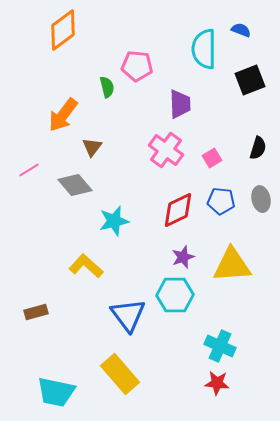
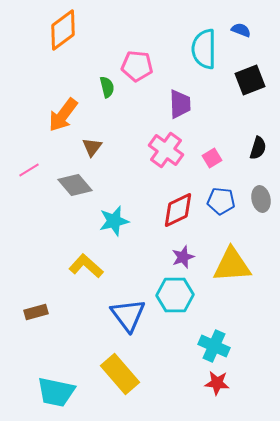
cyan cross: moved 6 px left
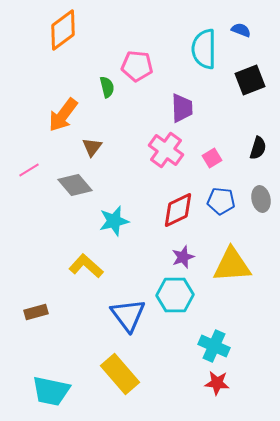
purple trapezoid: moved 2 px right, 4 px down
cyan trapezoid: moved 5 px left, 1 px up
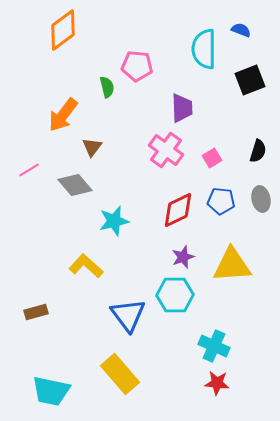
black semicircle: moved 3 px down
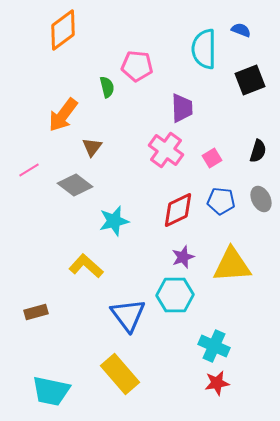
gray diamond: rotated 12 degrees counterclockwise
gray ellipse: rotated 15 degrees counterclockwise
red star: rotated 15 degrees counterclockwise
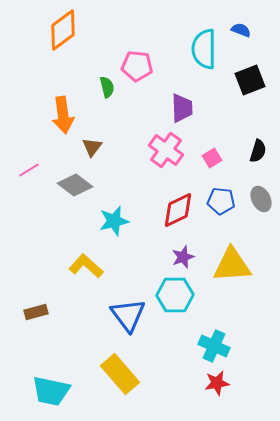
orange arrow: rotated 45 degrees counterclockwise
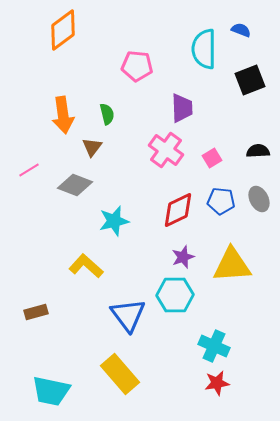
green semicircle: moved 27 px down
black semicircle: rotated 110 degrees counterclockwise
gray diamond: rotated 16 degrees counterclockwise
gray ellipse: moved 2 px left
